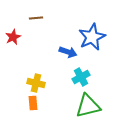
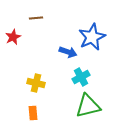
orange rectangle: moved 10 px down
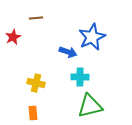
cyan cross: moved 1 px left; rotated 30 degrees clockwise
green triangle: moved 2 px right
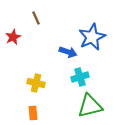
brown line: rotated 72 degrees clockwise
cyan cross: rotated 18 degrees counterclockwise
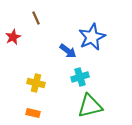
blue arrow: moved 1 px up; rotated 18 degrees clockwise
orange rectangle: rotated 72 degrees counterclockwise
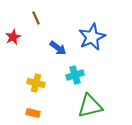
blue arrow: moved 10 px left, 3 px up
cyan cross: moved 5 px left, 2 px up
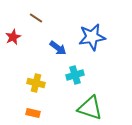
brown line: rotated 32 degrees counterclockwise
blue star: rotated 16 degrees clockwise
green triangle: moved 2 px down; rotated 32 degrees clockwise
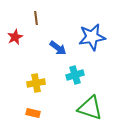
brown line: rotated 48 degrees clockwise
red star: moved 2 px right
yellow cross: rotated 24 degrees counterclockwise
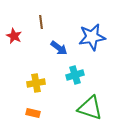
brown line: moved 5 px right, 4 px down
red star: moved 1 px left, 1 px up; rotated 21 degrees counterclockwise
blue arrow: moved 1 px right
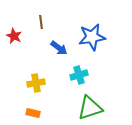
cyan cross: moved 4 px right
green triangle: rotated 36 degrees counterclockwise
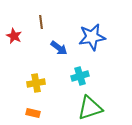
cyan cross: moved 1 px right, 1 px down
